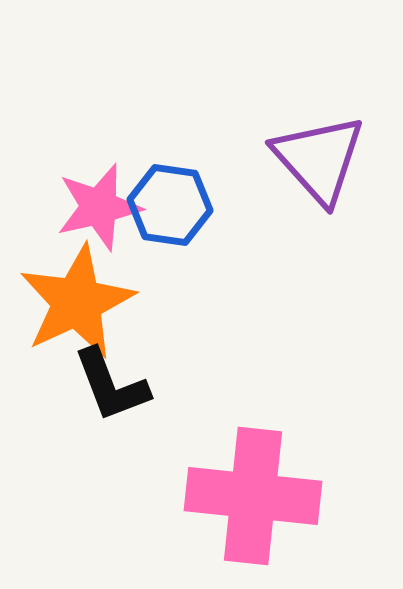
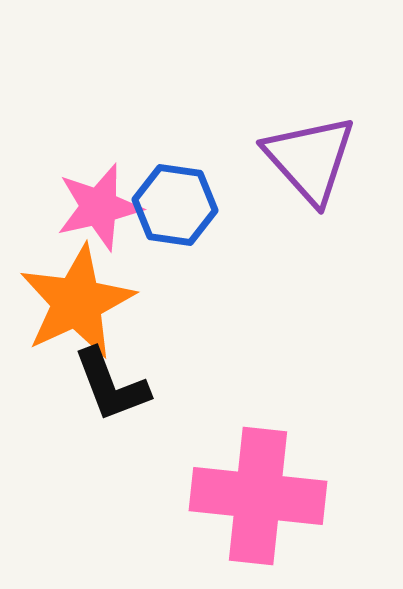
purple triangle: moved 9 px left
blue hexagon: moved 5 px right
pink cross: moved 5 px right
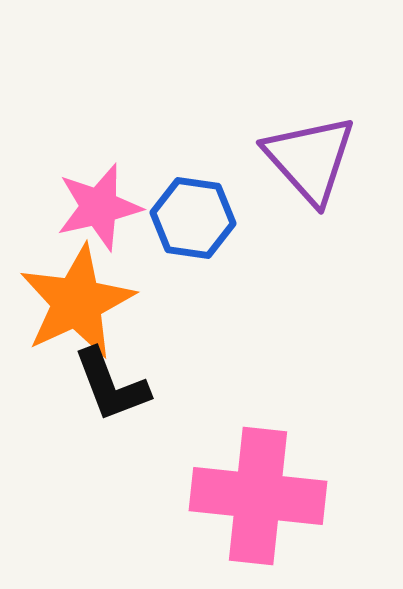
blue hexagon: moved 18 px right, 13 px down
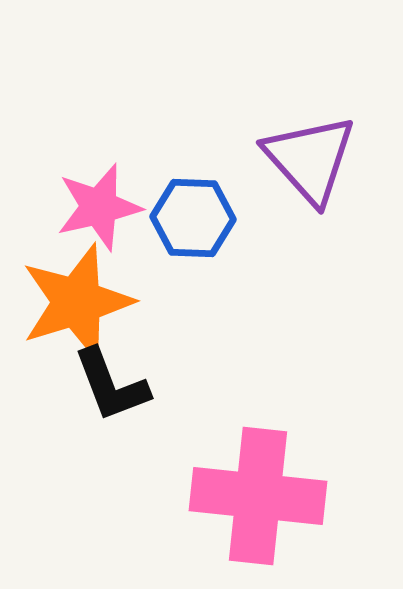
blue hexagon: rotated 6 degrees counterclockwise
orange star: rotated 8 degrees clockwise
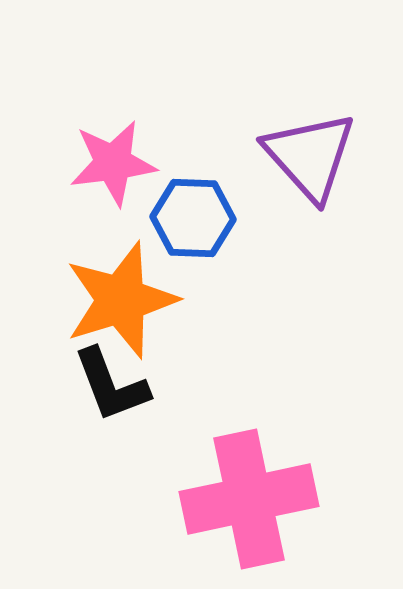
purple triangle: moved 3 px up
pink star: moved 14 px right, 44 px up; rotated 6 degrees clockwise
orange star: moved 44 px right, 2 px up
pink cross: moved 9 px left, 3 px down; rotated 18 degrees counterclockwise
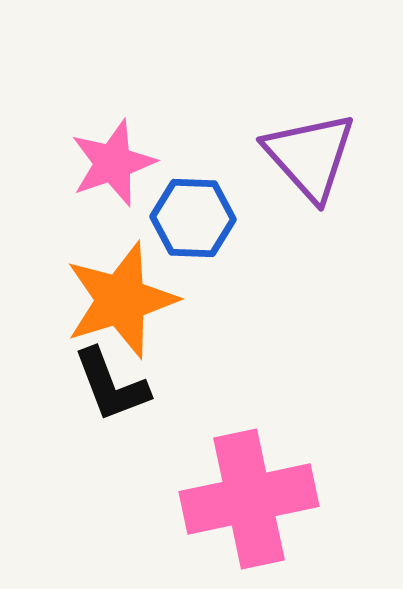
pink star: rotated 12 degrees counterclockwise
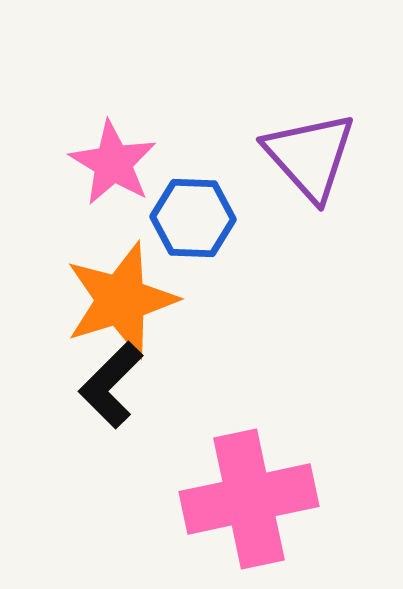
pink star: rotated 22 degrees counterclockwise
black L-shape: rotated 66 degrees clockwise
